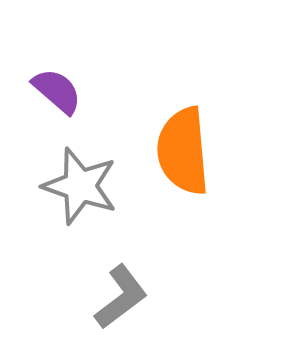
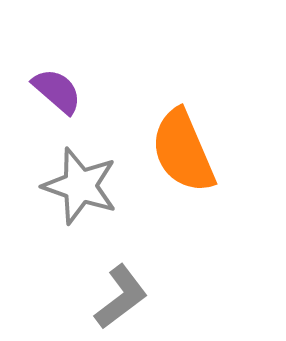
orange semicircle: rotated 18 degrees counterclockwise
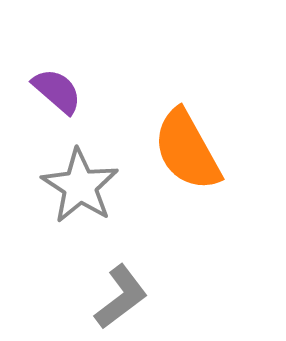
orange semicircle: moved 4 px right, 1 px up; rotated 6 degrees counterclockwise
gray star: rotated 14 degrees clockwise
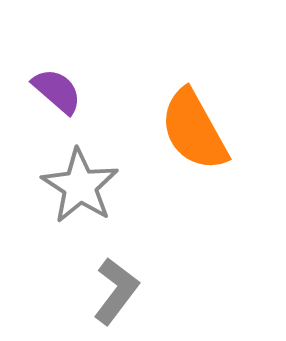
orange semicircle: moved 7 px right, 20 px up
gray L-shape: moved 5 px left, 6 px up; rotated 16 degrees counterclockwise
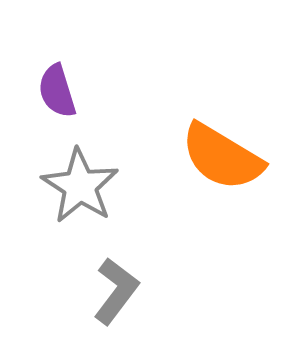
purple semicircle: rotated 148 degrees counterclockwise
orange semicircle: moved 28 px right, 27 px down; rotated 30 degrees counterclockwise
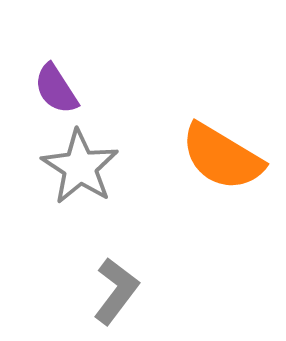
purple semicircle: moved 1 px left, 2 px up; rotated 16 degrees counterclockwise
gray star: moved 19 px up
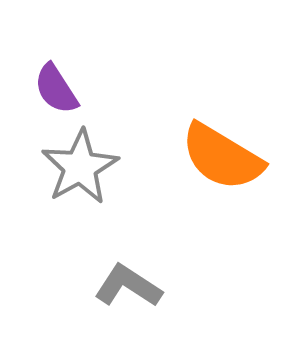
gray star: rotated 10 degrees clockwise
gray L-shape: moved 12 px right, 5 px up; rotated 94 degrees counterclockwise
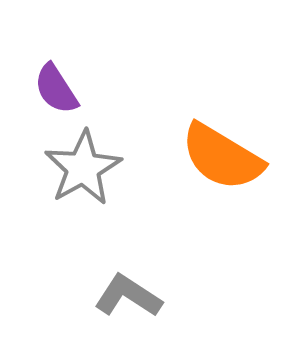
gray star: moved 3 px right, 1 px down
gray L-shape: moved 10 px down
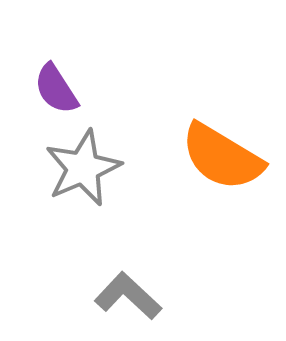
gray star: rotated 6 degrees clockwise
gray L-shape: rotated 10 degrees clockwise
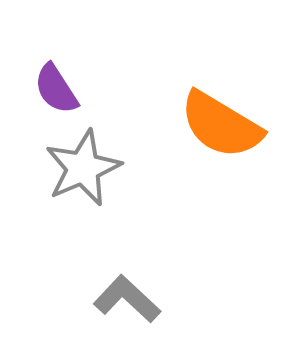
orange semicircle: moved 1 px left, 32 px up
gray L-shape: moved 1 px left, 3 px down
